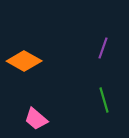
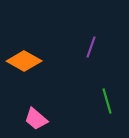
purple line: moved 12 px left, 1 px up
green line: moved 3 px right, 1 px down
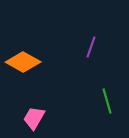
orange diamond: moved 1 px left, 1 px down
pink trapezoid: moved 2 px left, 1 px up; rotated 80 degrees clockwise
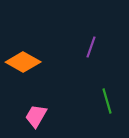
pink trapezoid: moved 2 px right, 2 px up
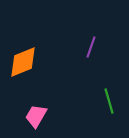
orange diamond: rotated 52 degrees counterclockwise
green line: moved 2 px right
